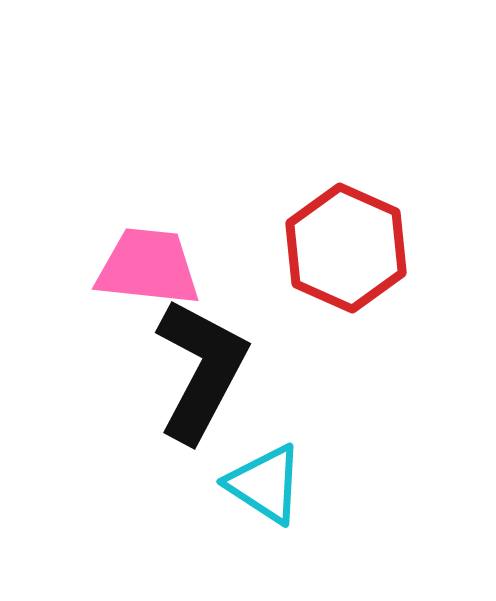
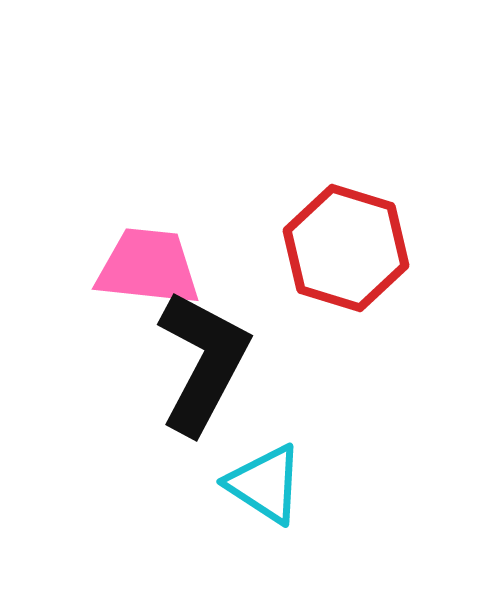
red hexagon: rotated 7 degrees counterclockwise
black L-shape: moved 2 px right, 8 px up
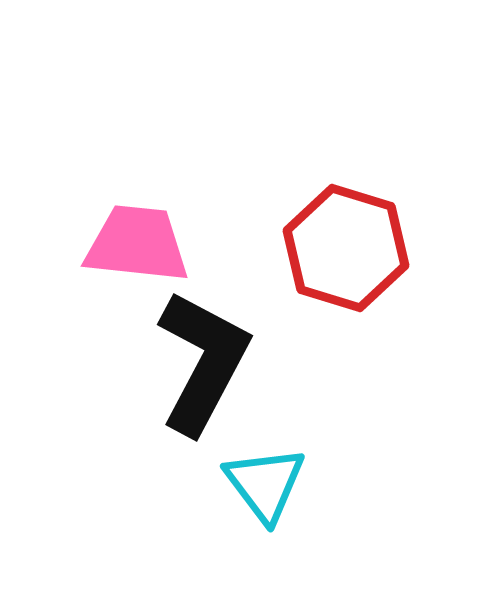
pink trapezoid: moved 11 px left, 23 px up
cyan triangle: rotated 20 degrees clockwise
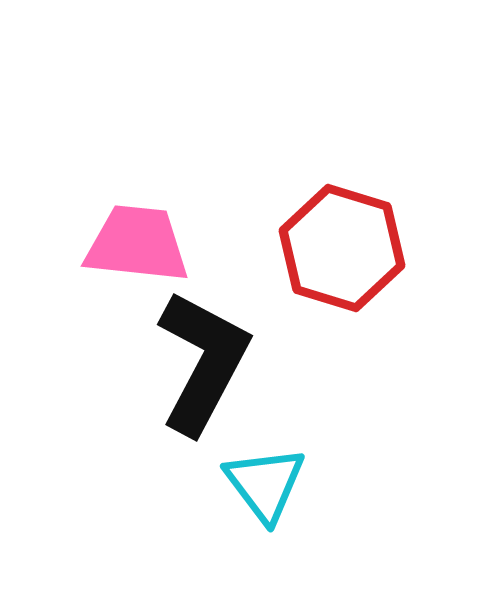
red hexagon: moved 4 px left
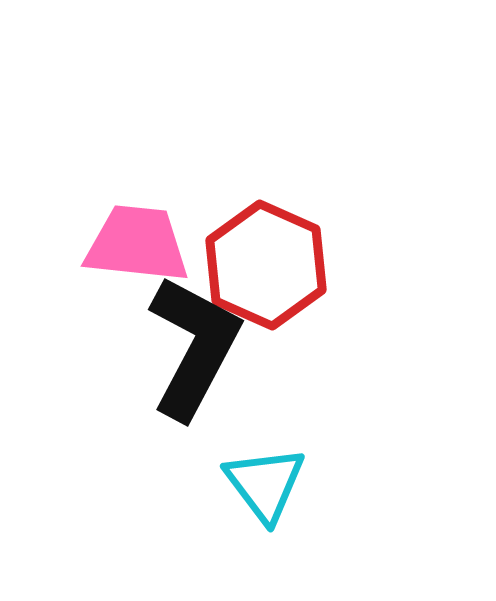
red hexagon: moved 76 px left, 17 px down; rotated 7 degrees clockwise
black L-shape: moved 9 px left, 15 px up
